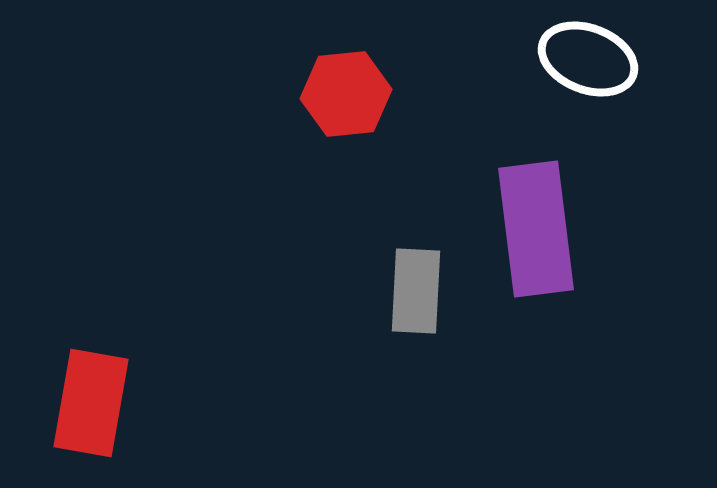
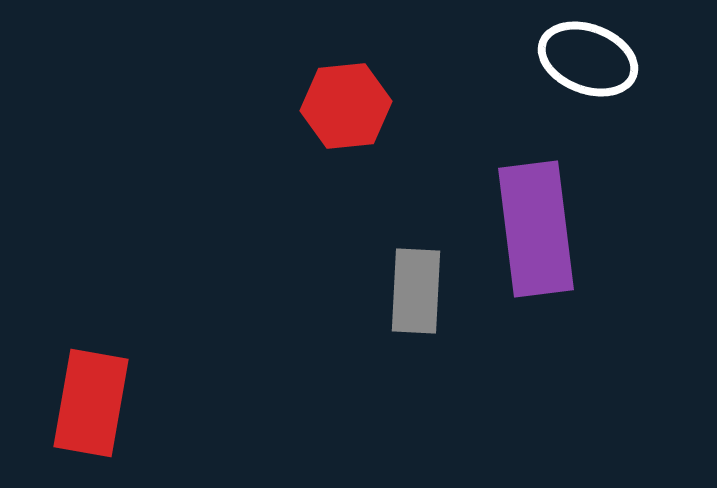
red hexagon: moved 12 px down
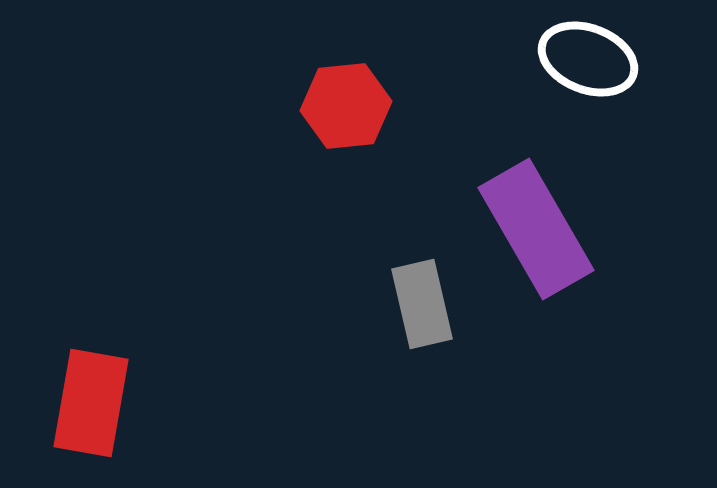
purple rectangle: rotated 23 degrees counterclockwise
gray rectangle: moved 6 px right, 13 px down; rotated 16 degrees counterclockwise
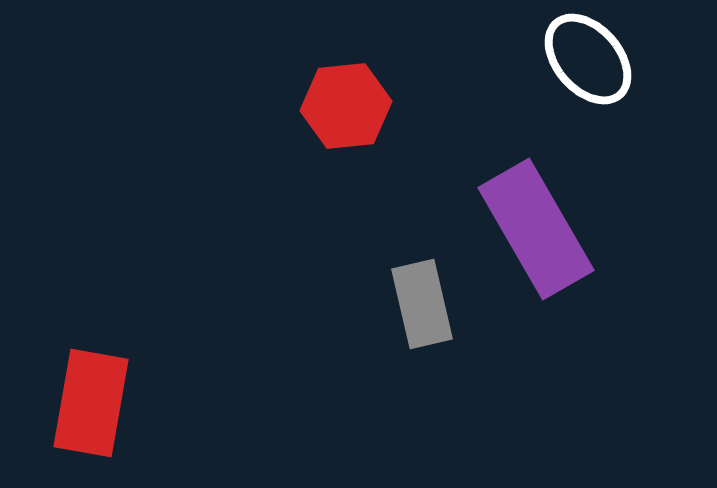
white ellipse: rotated 28 degrees clockwise
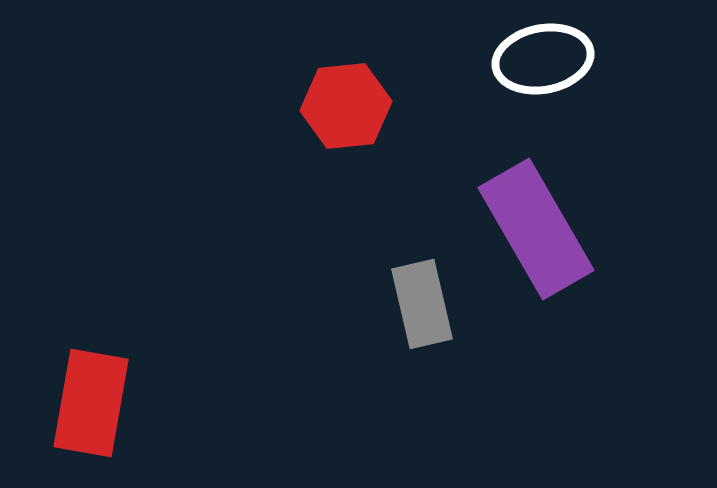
white ellipse: moved 45 px left; rotated 60 degrees counterclockwise
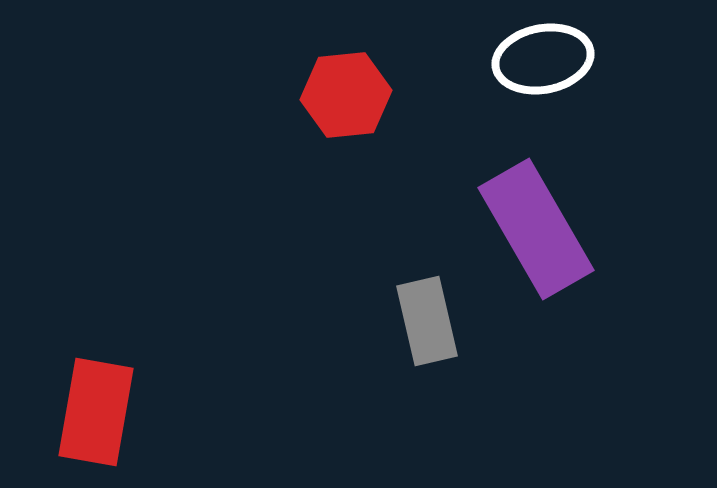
red hexagon: moved 11 px up
gray rectangle: moved 5 px right, 17 px down
red rectangle: moved 5 px right, 9 px down
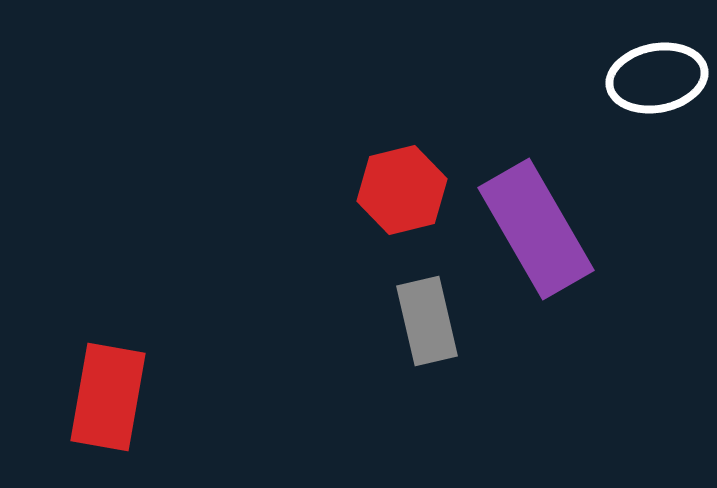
white ellipse: moved 114 px right, 19 px down
red hexagon: moved 56 px right, 95 px down; rotated 8 degrees counterclockwise
red rectangle: moved 12 px right, 15 px up
